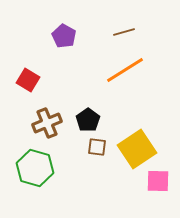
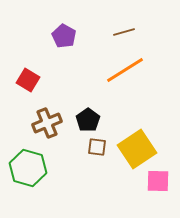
green hexagon: moved 7 px left
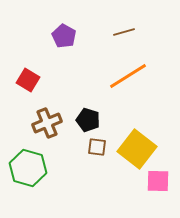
orange line: moved 3 px right, 6 px down
black pentagon: rotated 20 degrees counterclockwise
yellow square: rotated 18 degrees counterclockwise
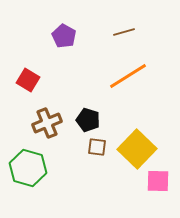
yellow square: rotated 6 degrees clockwise
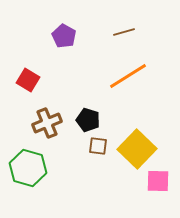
brown square: moved 1 px right, 1 px up
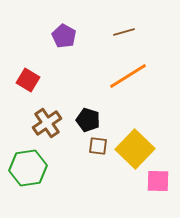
brown cross: rotated 12 degrees counterclockwise
yellow square: moved 2 px left
green hexagon: rotated 24 degrees counterclockwise
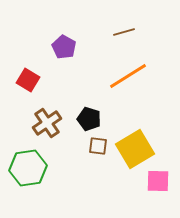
purple pentagon: moved 11 px down
black pentagon: moved 1 px right, 1 px up
yellow square: rotated 15 degrees clockwise
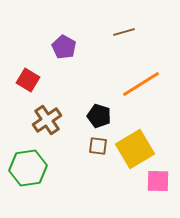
orange line: moved 13 px right, 8 px down
black pentagon: moved 10 px right, 3 px up
brown cross: moved 3 px up
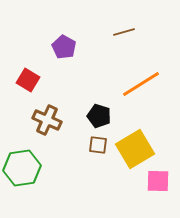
brown cross: rotated 32 degrees counterclockwise
brown square: moved 1 px up
green hexagon: moved 6 px left
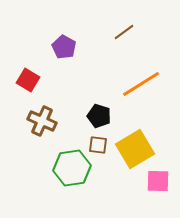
brown line: rotated 20 degrees counterclockwise
brown cross: moved 5 px left, 1 px down
green hexagon: moved 50 px right
